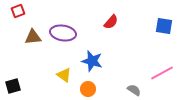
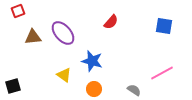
purple ellipse: rotated 40 degrees clockwise
orange circle: moved 6 px right
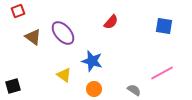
brown triangle: rotated 42 degrees clockwise
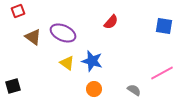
purple ellipse: rotated 25 degrees counterclockwise
yellow triangle: moved 3 px right, 12 px up
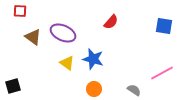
red square: moved 2 px right; rotated 24 degrees clockwise
blue star: moved 1 px right, 2 px up
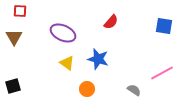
brown triangle: moved 19 px left; rotated 24 degrees clockwise
blue star: moved 5 px right
orange circle: moved 7 px left
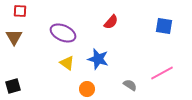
gray semicircle: moved 4 px left, 5 px up
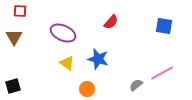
gray semicircle: moved 6 px right; rotated 72 degrees counterclockwise
